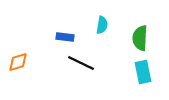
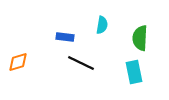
cyan rectangle: moved 9 px left
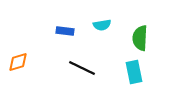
cyan semicircle: rotated 72 degrees clockwise
blue rectangle: moved 6 px up
black line: moved 1 px right, 5 px down
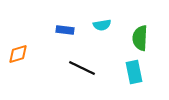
blue rectangle: moved 1 px up
orange diamond: moved 8 px up
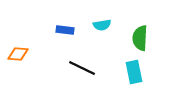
orange diamond: rotated 20 degrees clockwise
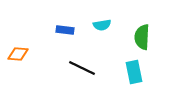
green semicircle: moved 2 px right, 1 px up
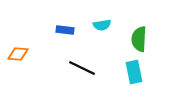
green semicircle: moved 3 px left, 2 px down
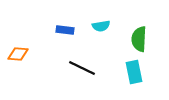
cyan semicircle: moved 1 px left, 1 px down
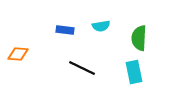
green semicircle: moved 1 px up
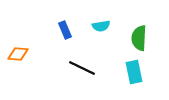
blue rectangle: rotated 60 degrees clockwise
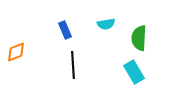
cyan semicircle: moved 5 px right, 2 px up
orange diamond: moved 2 px left, 2 px up; rotated 25 degrees counterclockwise
black line: moved 9 px left, 3 px up; rotated 60 degrees clockwise
cyan rectangle: rotated 20 degrees counterclockwise
